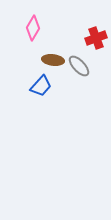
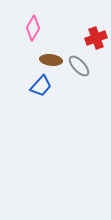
brown ellipse: moved 2 px left
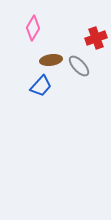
brown ellipse: rotated 15 degrees counterclockwise
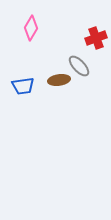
pink diamond: moved 2 px left
brown ellipse: moved 8 px right, 20 px down
blue trapezoid: moved 18 px left; rotated 40 degrees clockwise
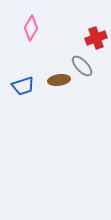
gray ellipse: moved 3 px right
blue trapezoid: rotated 10 degrees counterclockwise
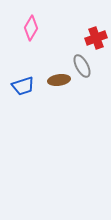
gray ellipse: rotated 15 degrees clockwise
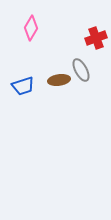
gray ellipse: moved 1 px left, 4 px down
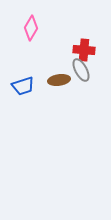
red cross: moved 12 px left, 12 px down; rotated 25 degrees clockwise
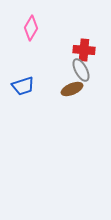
brown ellipse: moved 13 px right, 9 px down; rotated 15 degrees counterclockwise
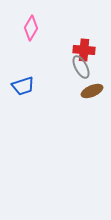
gray ellipse: moved 3 px up
brown ellipse: moved 20 px right, 2 px down
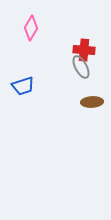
brown ellipse: moved 11 px down; rotated 20 degrees clockwise
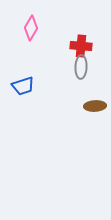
red cross: moved 3 px left, 4 px up
gray ellipse: rotated 30 degrees clockwise
brown ellipse: moved 3 px right, 4 px down
